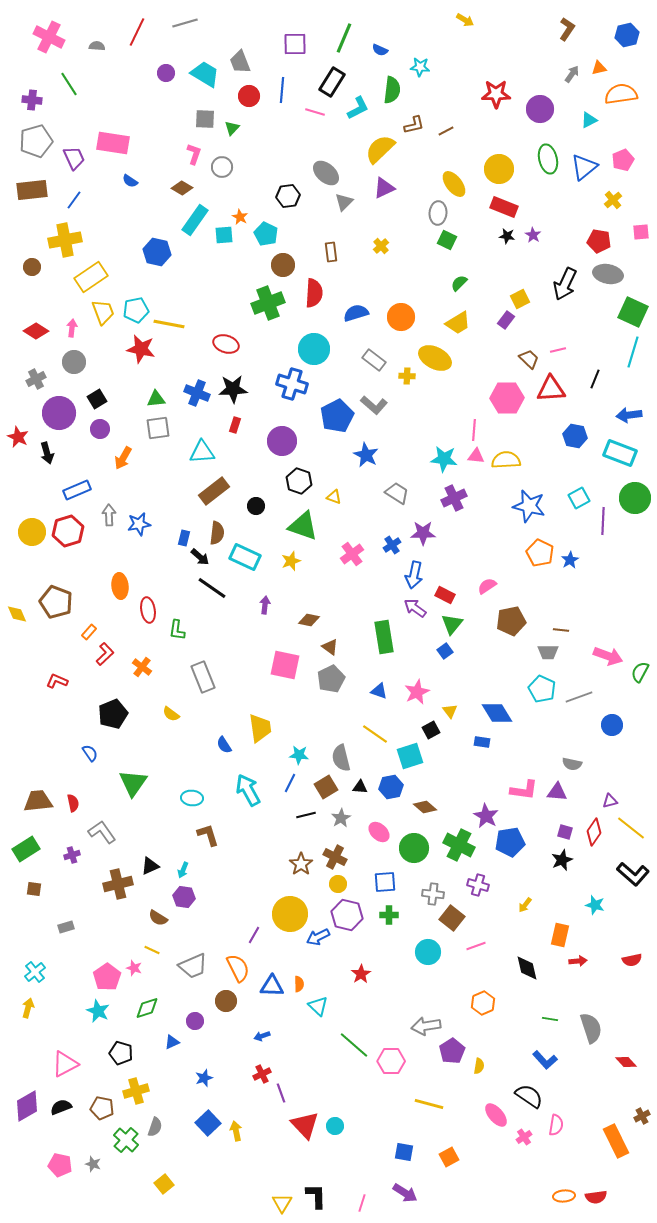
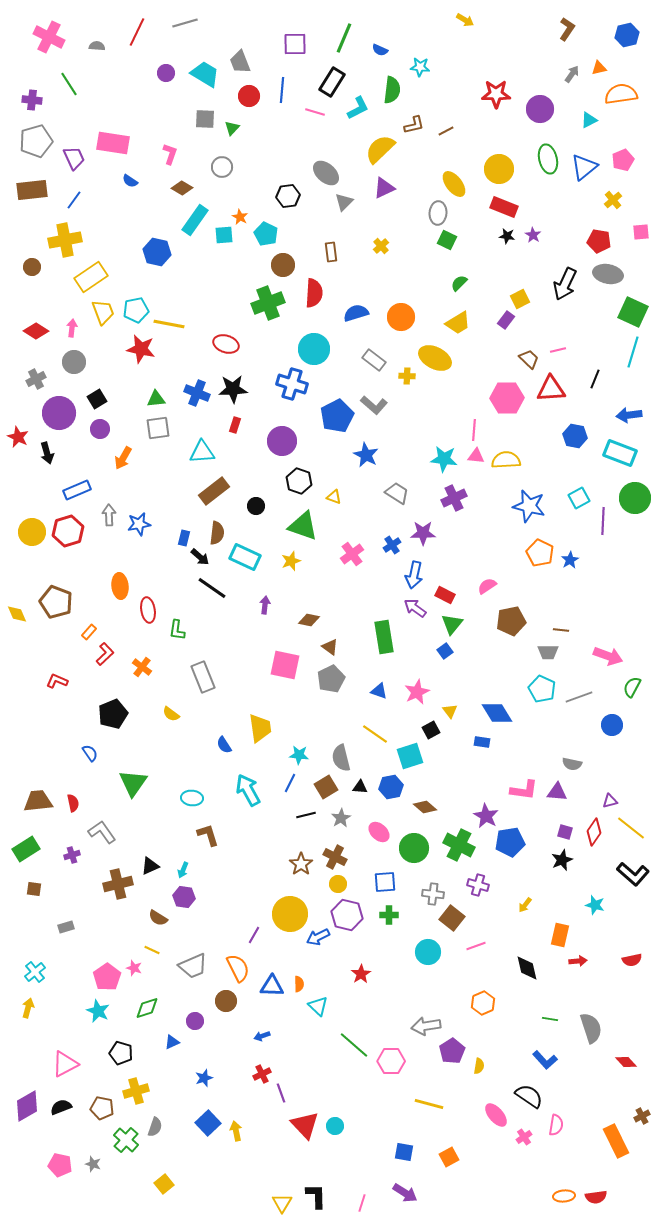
pink L-shape at (194, 154): moved 24 px left
green semicircle at (640, 672): moved 8 px left, 15 px down
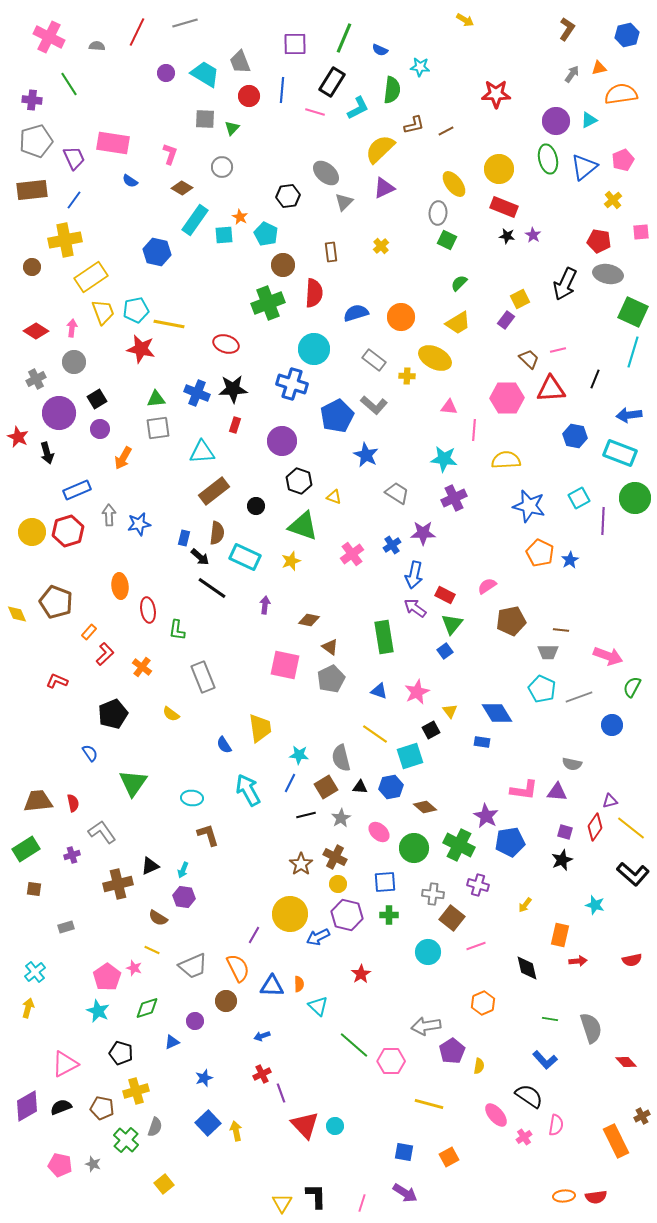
purple circle at (540, 109): moved 16 px right, 12 px down
pink triangle at (476, 456): moved 27 px left, 49 px up
red diamond at (594, 832): moved 1 px right, 5 px up
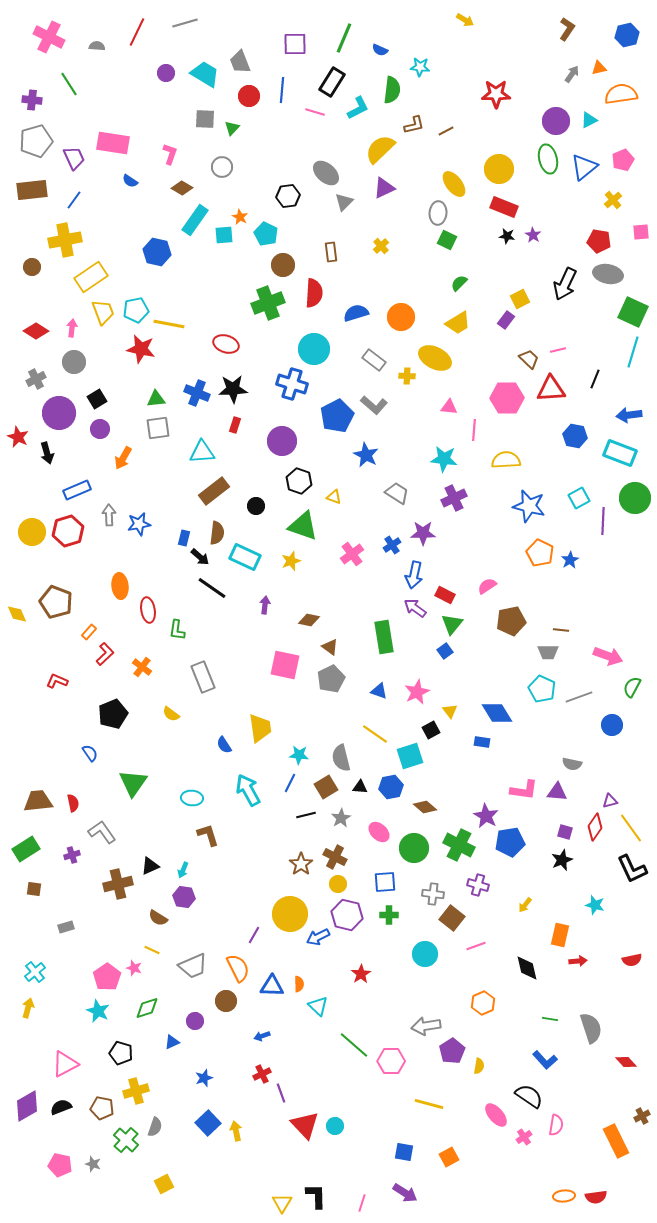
yellow line at (631, 828): rotated 16 degrees clockwise
black L-shape at (633, 874): moved 1 px left, 5 px up; rotated 24 degrees clockwise
cyan circle at (428, 952): moved 3 px left, 2 px down
yellow square at (164, 1184): rotated 12 degrees clockwise
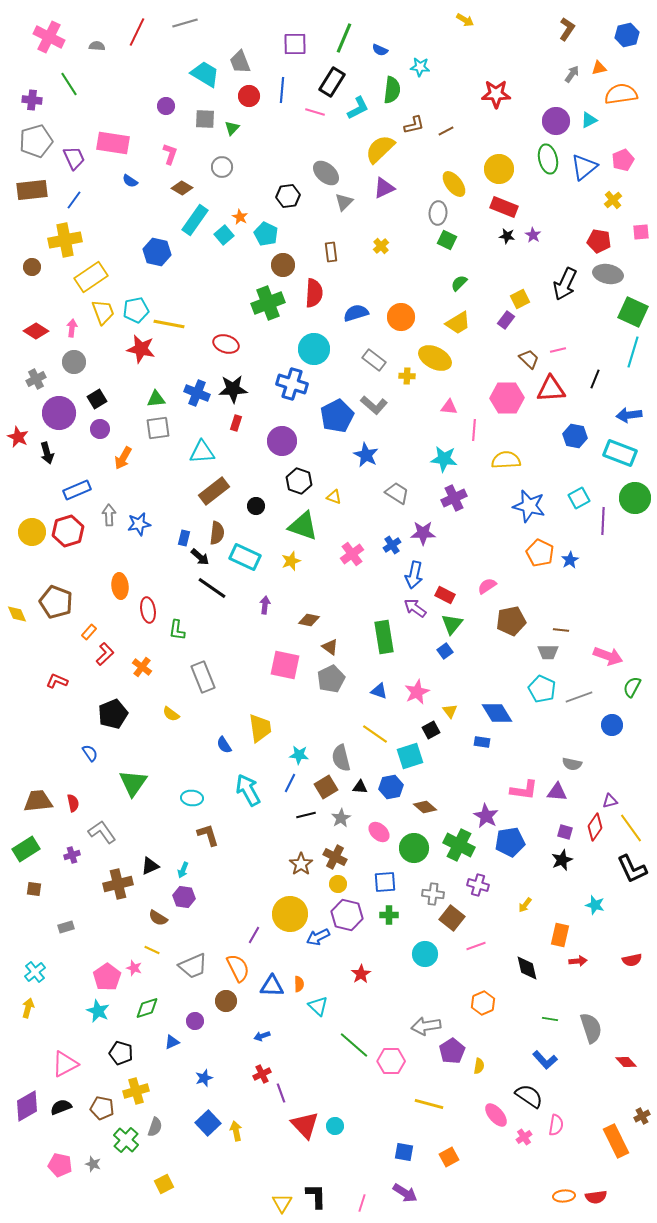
purple circle at (166, 73): moved 33 px down
cyan square at (224, 235): rotated 36 degrees counterclockwise
red rectangle at (235, 425): moved 1 px right, 2 px up
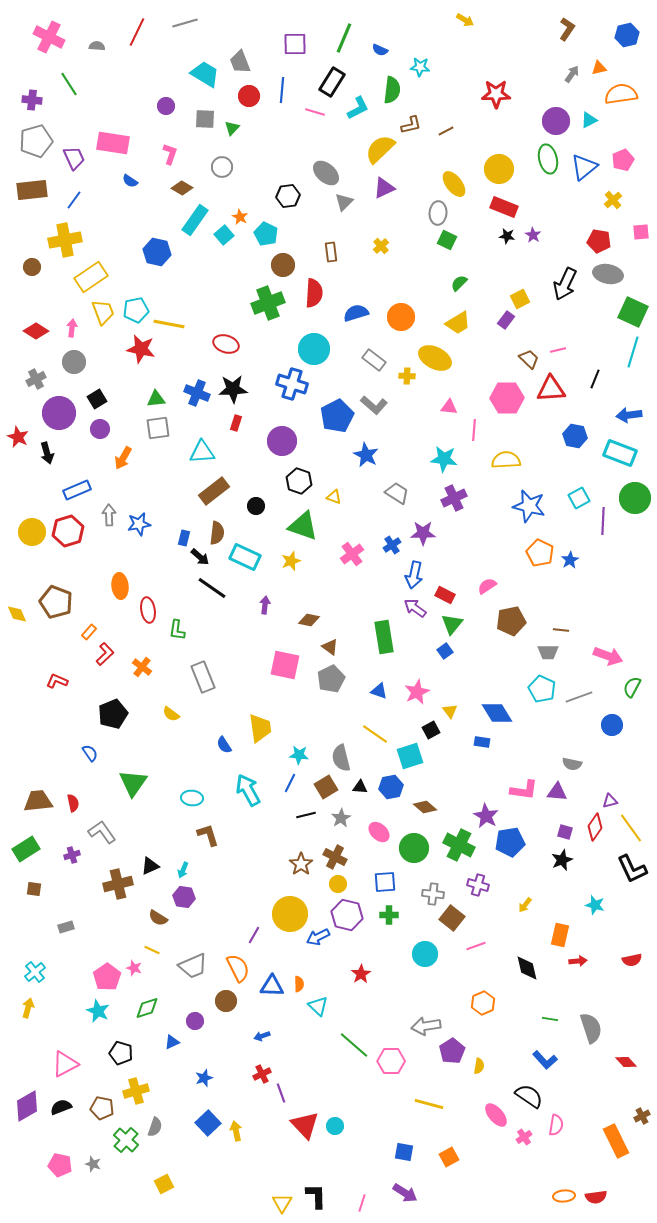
brown L-shape at (414, 125): moved 3 px left
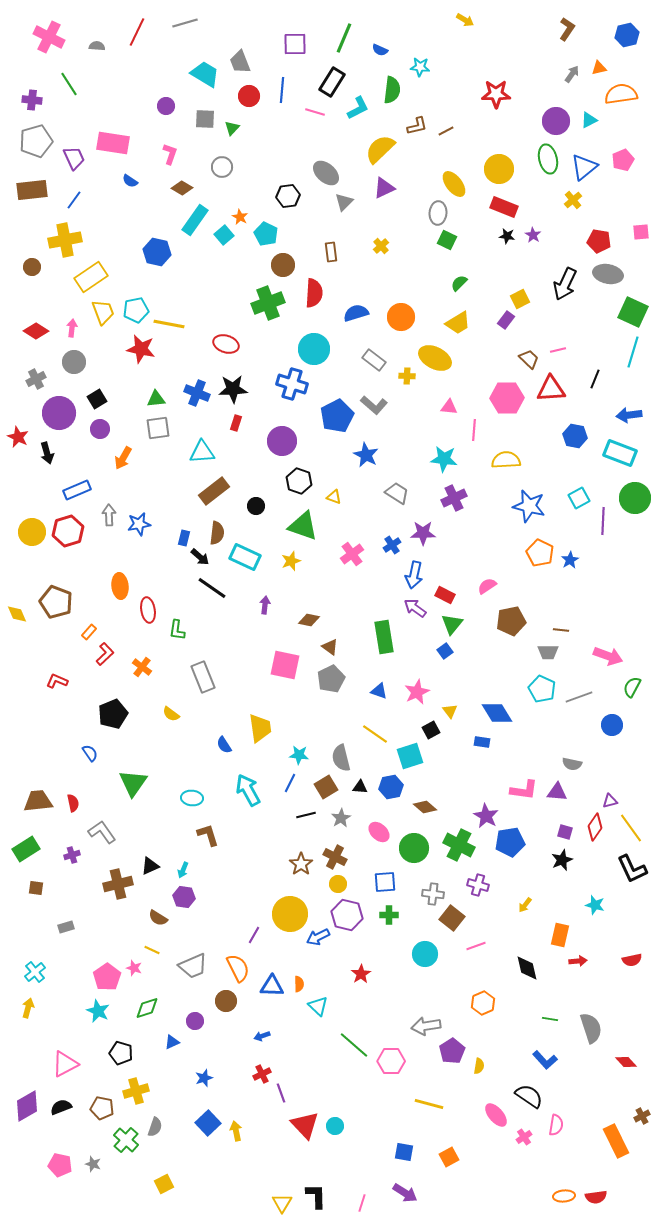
brown L-shape at (411, 125): moved 6 px right, 1 px down
yellow cross at (613, 200): moved 40 px left
brown square at (34, 889): moved 2 px right, 1 px up
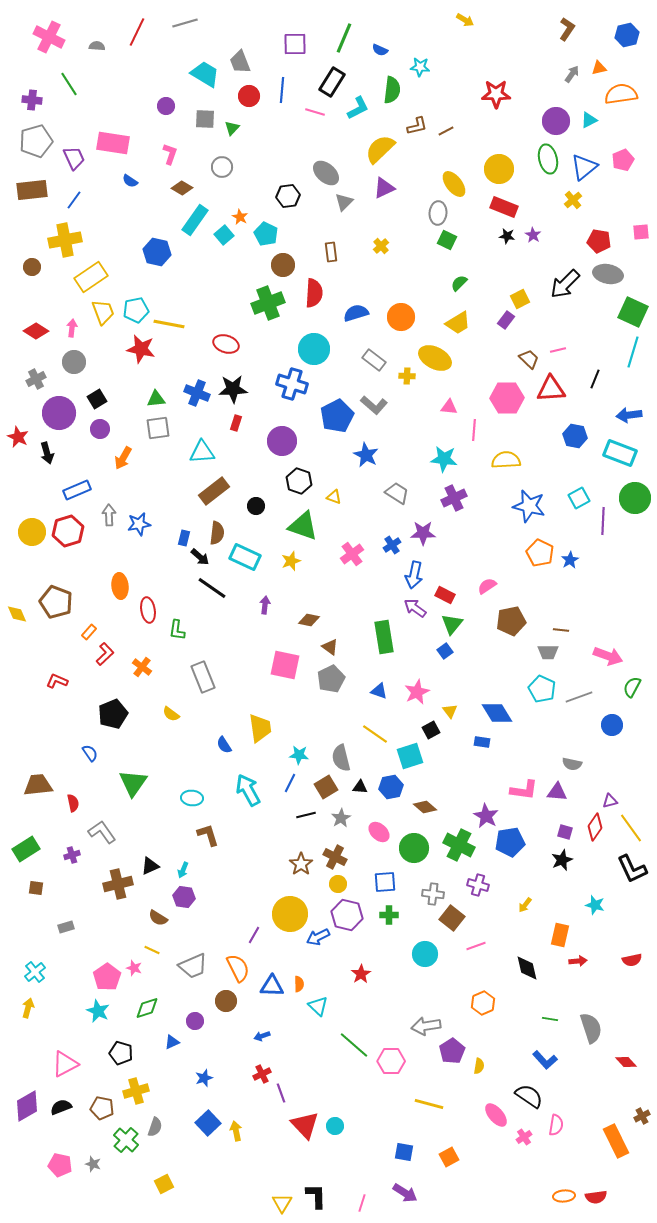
black arrow at (565, 284): rotated 20 degrees clockwise
brown trapezoid at (38, 801): moved 16 px up
